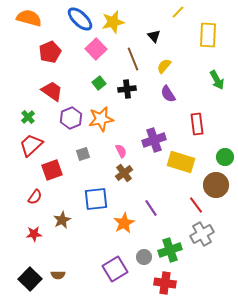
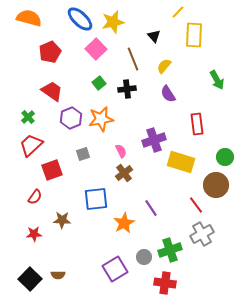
yellow rectangle at (208, 35): moved 14 px left
brown star at (62, 220): rotated 30 degrees clockwise
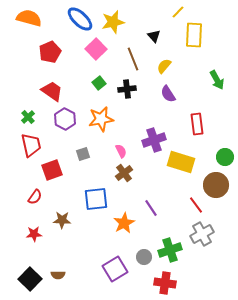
purple hexagon at (71, 118): moved 6 px left, 1 px down; rotated 10 degrees counterclockwise
red trapezoid at (31, 145): rotated 120 degrees clockwise
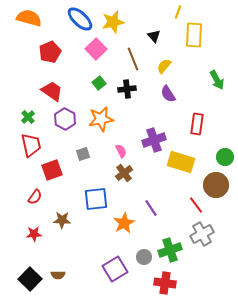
yellow line at (178, 12): rotated 24 degrees counterclockwise
red rectangle at (197, 124): rotated 15 degrees clockwise
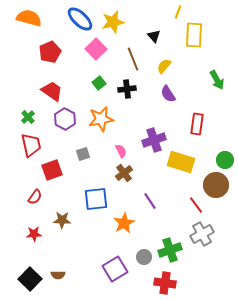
green circle at (225, 157): moved 3 px down
purple line at (151, 208): moved 1 px left, 7 px up
